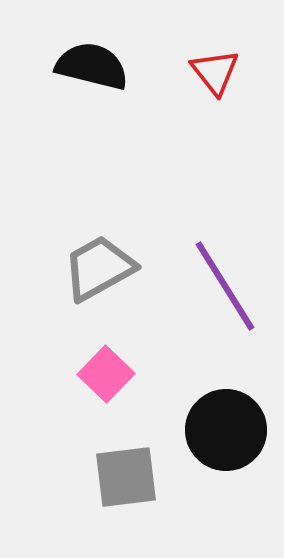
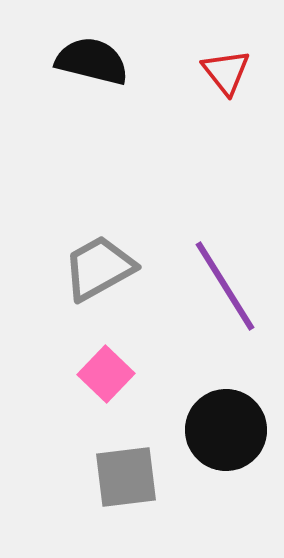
black semicircle: moved 5 px up
red triangle: moved 11 px right
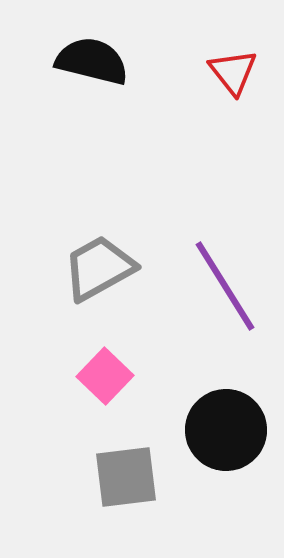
red triangle: moved 7 px right
pink square: moved 1 px left, 2 px down
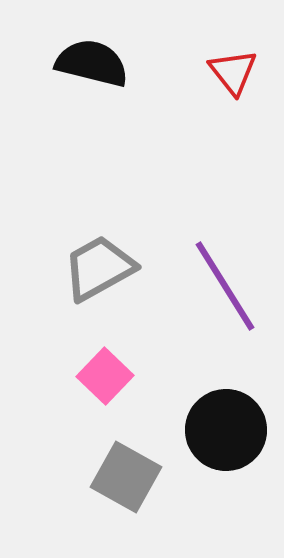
black semicircle: moved 2 px down
gray square: rotated 36 degrees clockwise
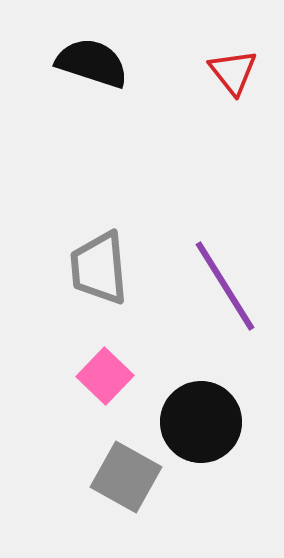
black semicircle: rotated 4 degrees clockwise
gray trapezoid: rotated 66 degrees counterclockwise
black circle: moved 25 px left, 8 px up
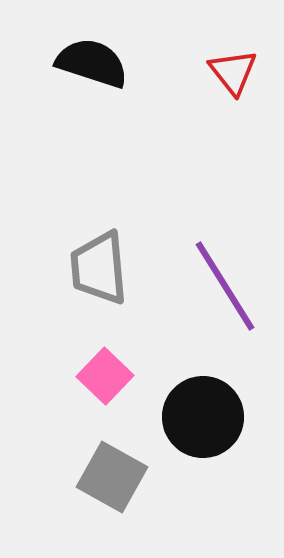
black circle: moved 2 px right, 5 px up
gray square: moved 14 px left
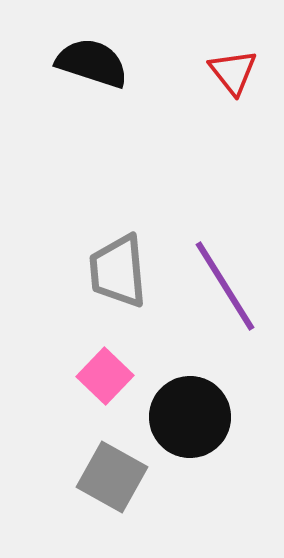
gray trapezoid: moved 19 px right, 3 px down
black circle: moved 13 px left
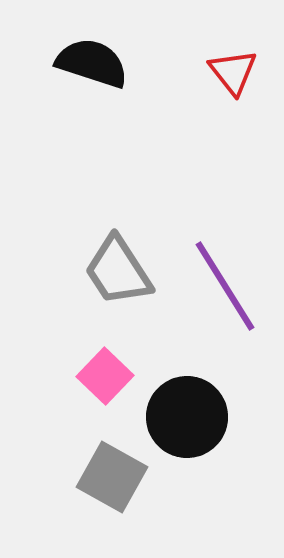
gray trapezoid: rotated 28 degrees counterclockwise
black circle: moved 3 px left
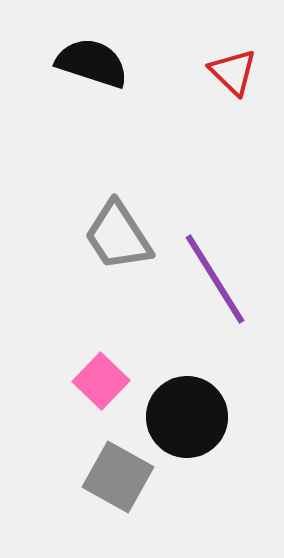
red triangle: rotated 8 degrees counterclockwise
gray trapezoid: moved 35 px up
purple line: moved 10 px left, 7 px up
pink square: moved 4 px left, 5 px down
gray square: moved 6 px right
